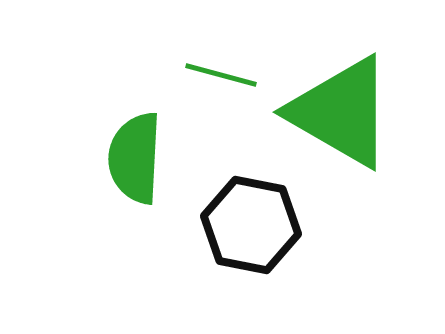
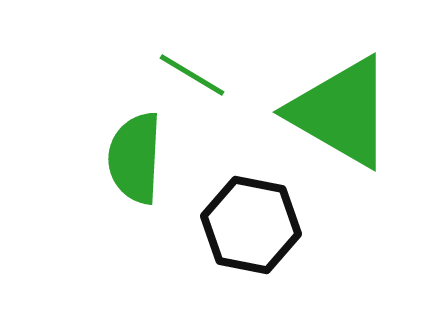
green line: moved 29 px left; rotated 16 degrees clockwise
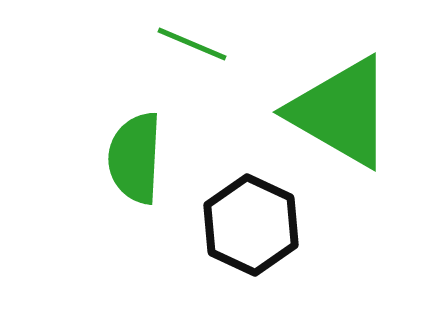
green line: moved 31 px up; rotated 8 degrees counterclockwise
black hexagon: rotated 14 degrees clockwise
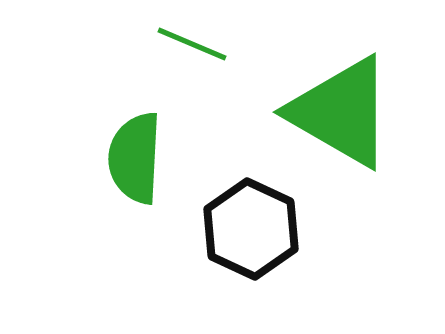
black hexagon: moved 4 px down
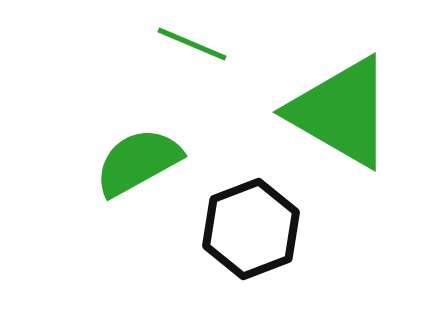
green semicircle: moved 3 px right, 4 px down; rotated 58 degrees clockwise
black hexagon: rotated 14 degrees clockwise
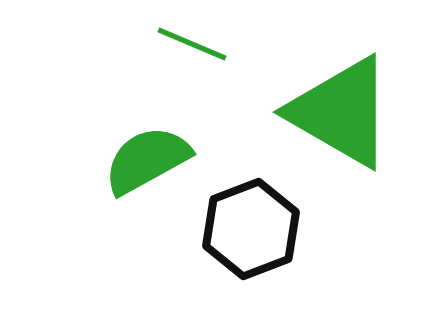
green semicircle: moved 9 px right, 2 px up
